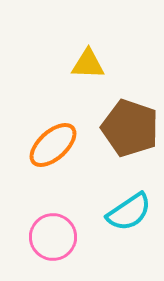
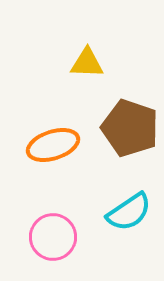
yellow triangle: moved 1 px left, 1 px up
orange ellipse: rotated 24 degrees clockwise
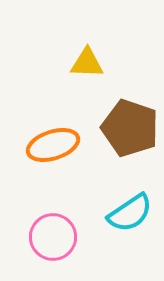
cyan semicircle: moved 1 px right, 1 px down
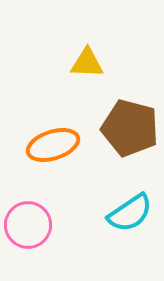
brown pentagon: rotated 4 degrees counterclockwise
pink circle: moved 25 px left, 12 px up
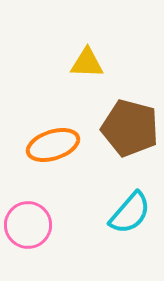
cyan semicircle: rotated 15 degrees counterclockwise
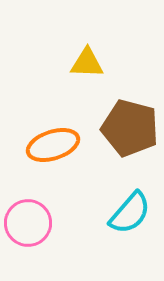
pink circle: moved 2 px up
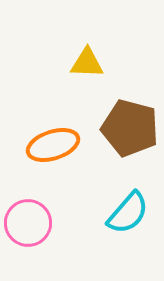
cyan semicircle: moved 2 px left
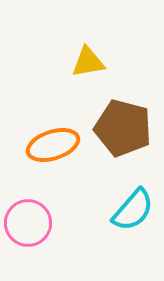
yellow triangle: moved 1 px right, 1 px up; rotated 12 degrees counterclockwise
brown pentagon: moved 7 px left
cyan semicircle: moved 5 px right, 3 px up
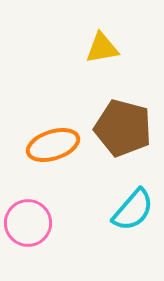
yellow triangle: moved 14 px right, 14 px up
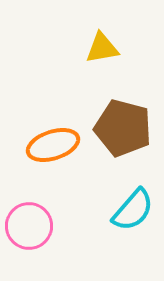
pink circle: moved 1 px right, 3 px down
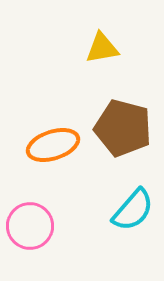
pink circle: moved 1 px right
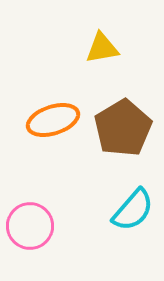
brown pentagon: rotated 26 degrees clockwise
orange ellipse: moved 25 px up
